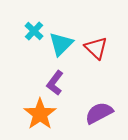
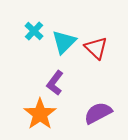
cyan triangle: moved 3 px right, 2 px up
purple semicircle: moved 1 px left
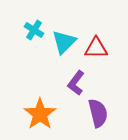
cyan cross: moved 1 px up; rotated 12 degrees counterclockwise
red triangle: rotated 45 degrees counterclockwise
purple L-shape: moved 21 px right
purple semicircle: rotated 104 degrees clockwise
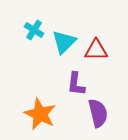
red triangle: moved 2 px down
purple L-shape: moved 1 px down; rotated 30 degrees counterclockwise
orange star: rotated 12 degrees counterclockwise
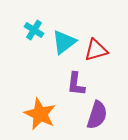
cyan triangle: rotated 8 degrees clockwise
red triangle: rotated 15 degrees counterclockwise
purple semicircle: moved 1 px left, 2 px down; rotated 32 degrees clockwise
